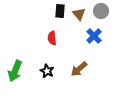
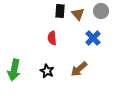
brown triangle: moved 1 px left
blue cross: moved 1 px left, 2 px down
green arrow: moved 1 px left, 1 px up; rotated 10 degrees counterclockwise
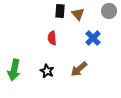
gray circle: moved 8 px right
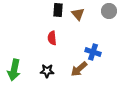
black rectangle: moved 2 px left, 1 px up
blue cross: moved 14 px down; rotated 28 degrees counterclockwise
black star: rotated 24 degrees counterclockwise
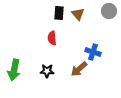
black rectangle: moved 1 px right, 3 px down
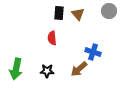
green arrow: moved 2 px right, 1 px up
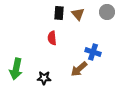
gray circle: moved 2 px left, 1 px down
black star: moved 3 px left, 7 px down
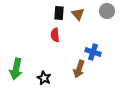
gray circle: moved 1 px up
red semicircle: moved 3 px right, 3 px up
brown arrow: rotated 30 degrees counterclockwise
black star: rotated 24 degrees clockwise
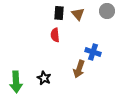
green arrow: moved 13 px down; rotated 15 degrees counterclockwise
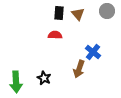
red semicircle: rotated 96 degrees clockwise
blue cross: rotated 21 degrees clockwise
